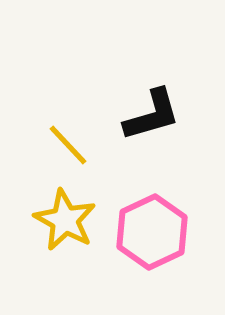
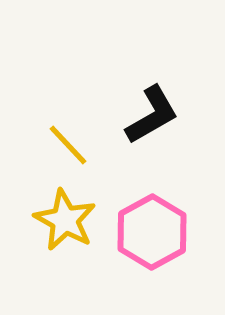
black L-shape: rotated 14 degrees counterclockwise
pink hexagon: rotated 4 degrees counterclockwise
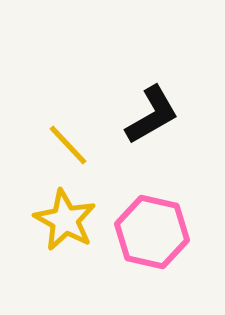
pink hexagon: rotated 18 degrees counterclockwise
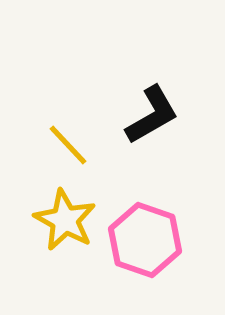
pink hexagon: moved 7 px left, 8 px down; rotated 6 degrees clockwise
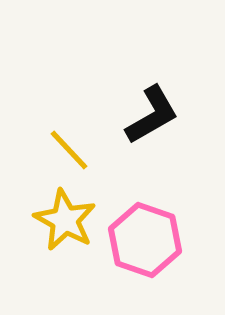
yellow line: moved 1 px right, 5 px down
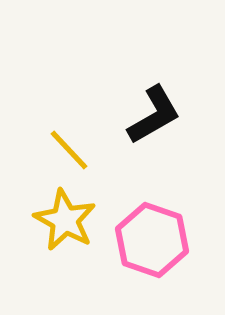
black L-shape: moved 2 px right
pink hexagon: moved 7 px right
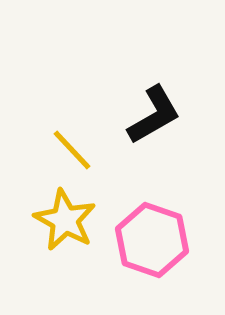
yellow line: moved 3 px right
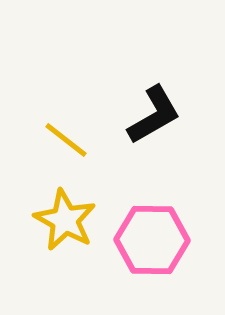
yellow line: moved 6 px left, 10 px up; rotated 9 degrees counterclockwise
pink hexagon: rotated 18 degrees counterclockwise
